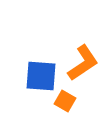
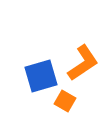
blue square: rotated 20 degrees counterclockwise
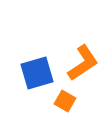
blue square: moved 4 px left, 3 px up
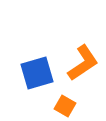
orange square: moved 5 px down
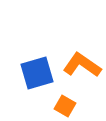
orange L-shape: moved 1 px left, 2 px down; rotated 111 degrees counterclockwise
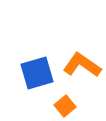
orange square: rotated 20 degrees clockwise
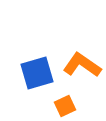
orange square: rotated 15 degrees clockwise
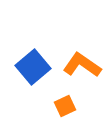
blue square: moved 4 px left, 6 px up; rotated 24 degrees counterclockwise
